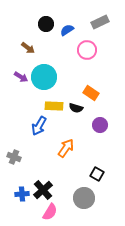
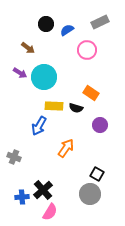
purple arrow: moved 1 px left, 4 px up
blue cross: moved 3 px down
gray circle: moved 6 px right, 4 px up
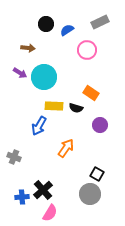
brown arrow: rotated 32 degrees counterclockwise
pink semicircle: moved 1 px down
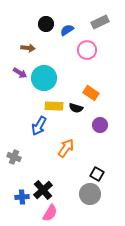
cyan circle: moved 1 px down
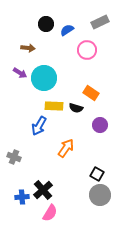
gray circle: moved 10 px right, 1 px down
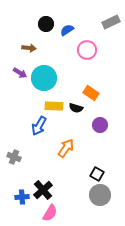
gray rectangle: moved 11 px right
brown arrow: moved 1 px right
